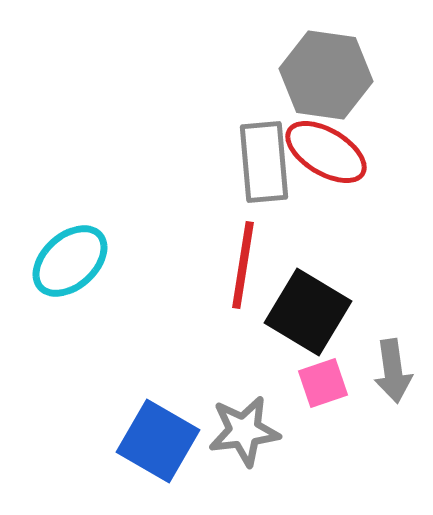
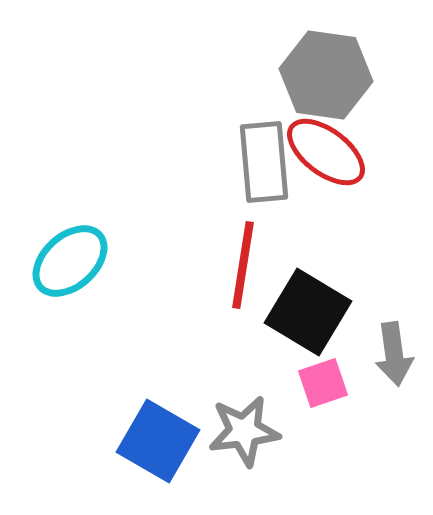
red ellipse: rotated 6 degrees clockwise
gray arrow: moved 1 px right, 17 px up
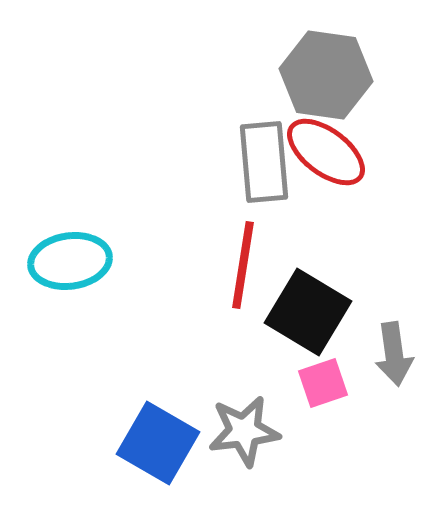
cyan ellipse: rotated 34 degrees clockwise
blue square: moved 2 px down
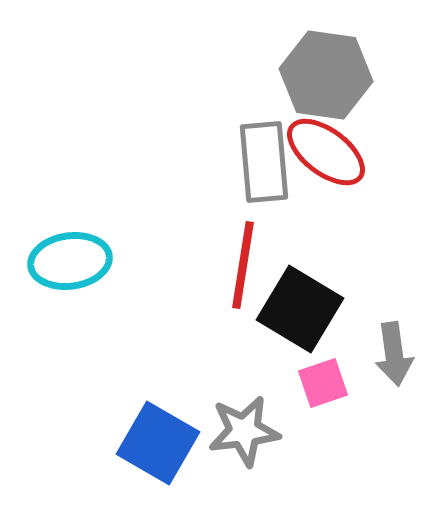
black square: moved 8 px left, 3 px up
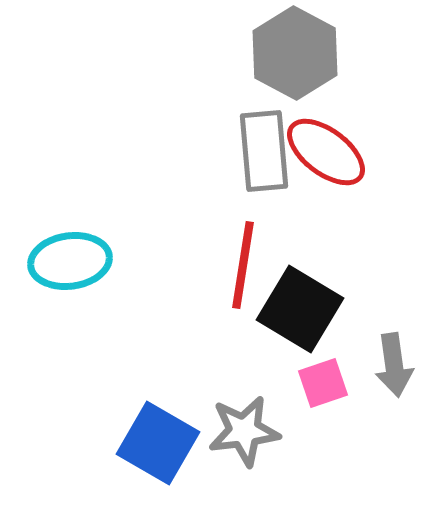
gray hexagon: moved 31 px left, 22 px up; rotated 20 degrees clockwise
gray rectangle: moved 11 px up
gray arrow: moved 11 px down
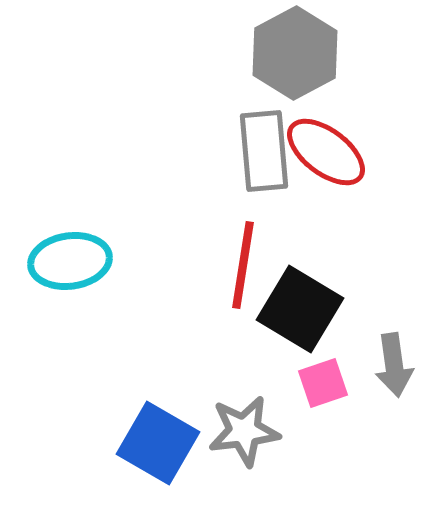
gray hexagon: rotated 4 degrees clockwise
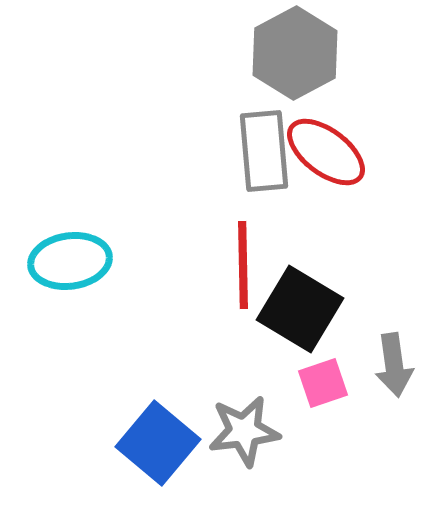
red line: rotated 10 degrees counterclockwise
blue square: rotated 10 degrees clockwise
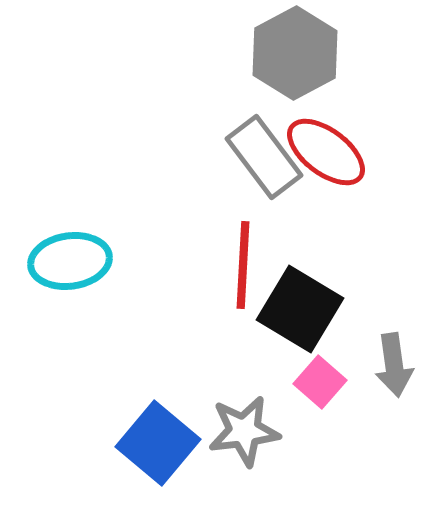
gray rectangle: moved 6 px down; rotated 32 degrees counterclockwise
red line: rotated 4 degrees clockwise
pink square: moved 3 px left, 1 px up; rotated 30 degrees counterclockwise
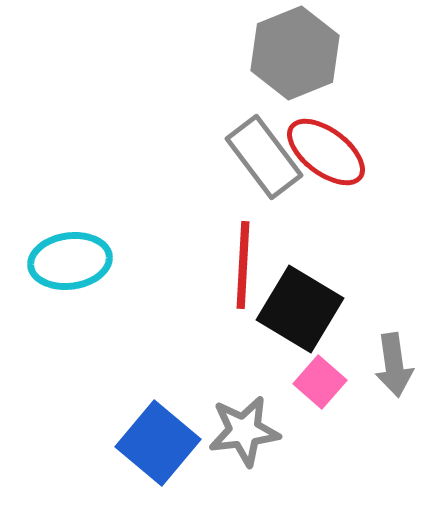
gray hexagon: rotated 6 degrees clockwise
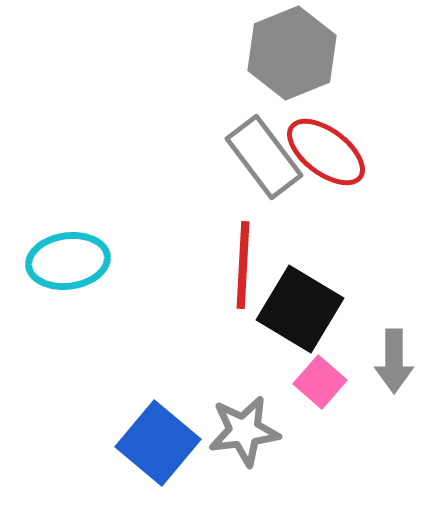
gray hexagon: moved 3 px left
cyan ellipse: moved 2 px left
gray arrow: moved 4 px up; rotated 8 degrees clockwise
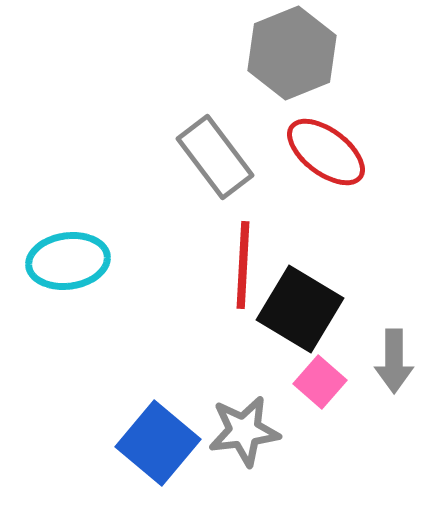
gray rectangle: moved 49 px left
